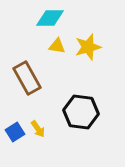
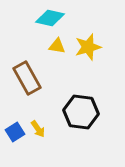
cyan diamond: rotated 12 degrees clockwise
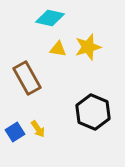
yellow triangle: moved 1 px right, 3 px down
black hexagon: moved 12 px right; rotated 16 degrees clockwise
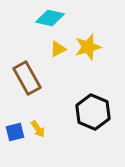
yellow triangle: rotated 36 degrees counterclockwise
blue square: rotated 18 degrees clockwise
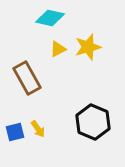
black hexagon: moved 10 px down
